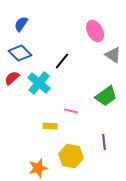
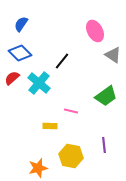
purple line: moved 3 px down
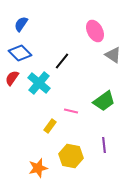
red semicircle: rotated 14 degrees counterclockwise
green trapezoid: moved 2 px left, 5 px down
yellow rectangle: rotated 56 degrees counterclockwise
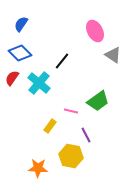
green trapezoid: moved 6 px left
purple line: moved 18 px left, 10 px up; rotated 21 degrees counterclockwise
orange star: rotated 18 degrees clockwise
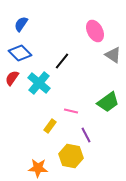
green trapezoid: moved 10 px right, 1 px down
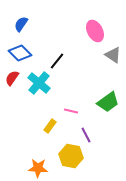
black line: moved 5 px left
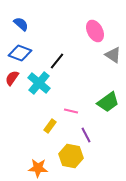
blue semicircle: rotated 98 degrees clockwise
blue diamond: rotated 25 degrees counterclockwise
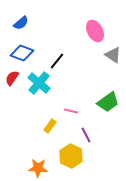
blue semicircle: moved 1 px up; rotated 98 degrees clockwise
blue diamond: moved 2 px right
yellow hexagon: rotated 15 degrees clockwise
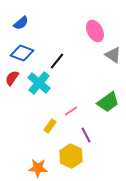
pink line: rotated 48 degrees counterclockwise
